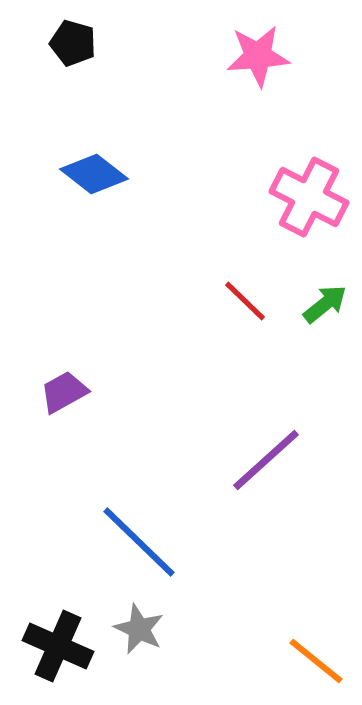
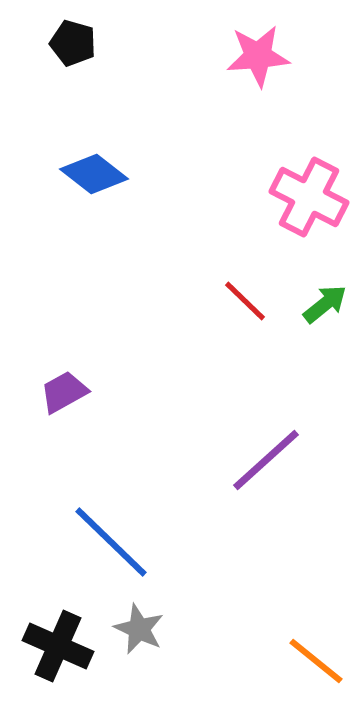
blue line: moved 28 px left
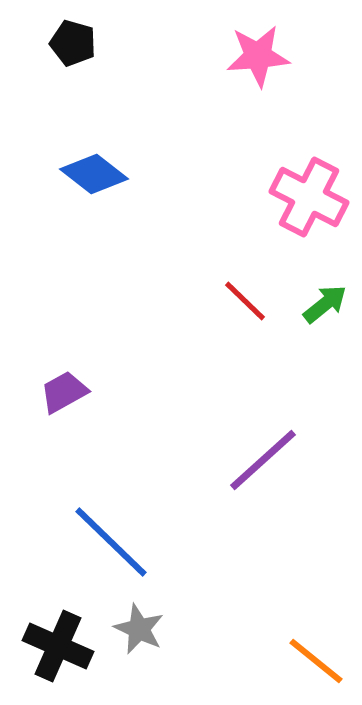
purple line: moved 3 px left
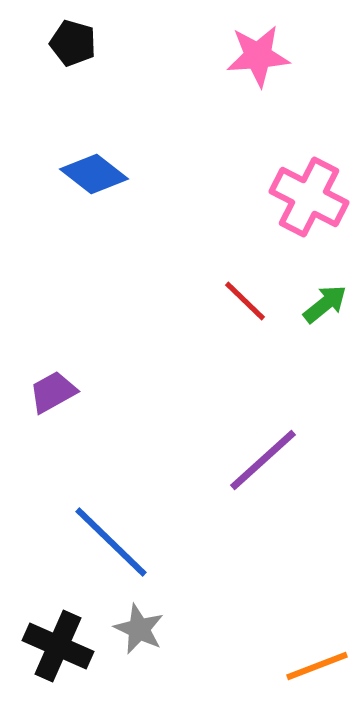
purple trapezoid: moved 11 px left
orange line: moved 1 px right, 5 px down; rotated 60 degrees counterclockwise
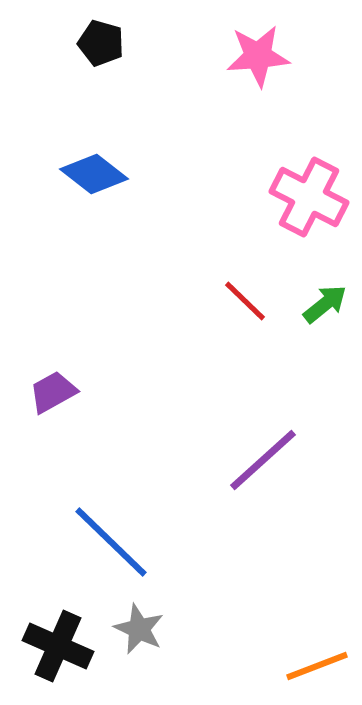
black pentagon: moved 28 px right
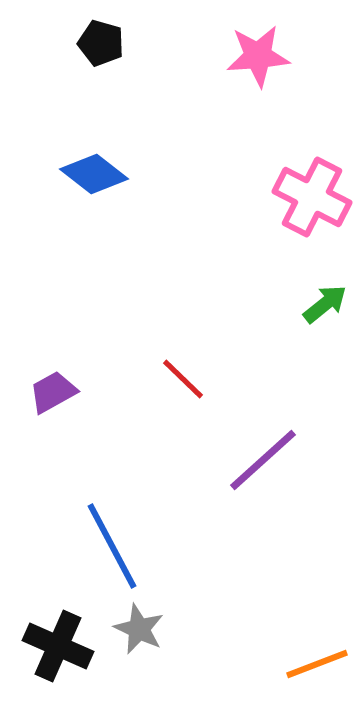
pink cross: moved 3 px right
red line: moved 62 px left, 78 px down
blue line: moved 1 px right, 4 px down; rotated 18 degrees clockwise
orange line: moved 2 px up
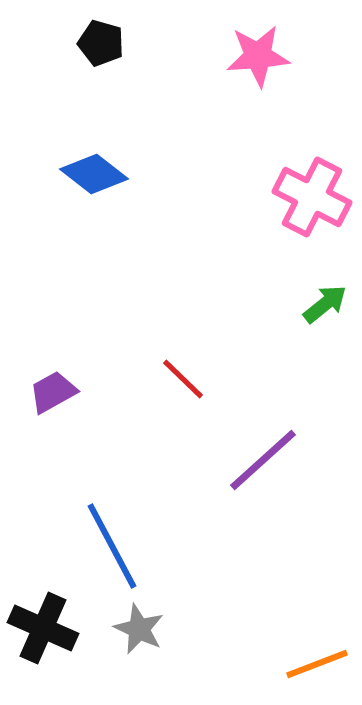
black cross: moved 15 px left, 18 px up
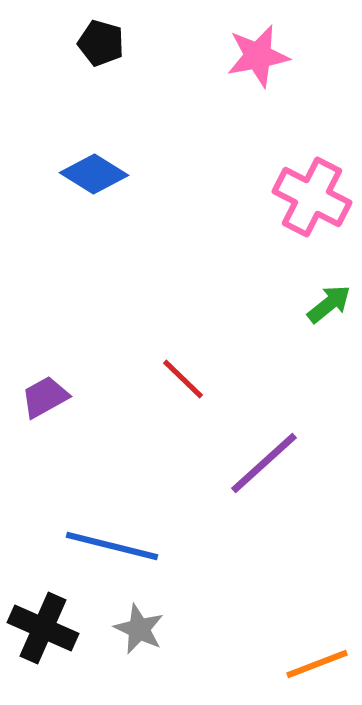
pink star: rotated 6 degrees counterclockwise
blue diamond: rotated 6 degrees counterclockwise
green arrow: moved 4 px right
purple trapezoid: moved 8 px left, 5 px down
purple line: moved 1 px right, 3 px down
blue line: rotated 48 degrees counterclockwise
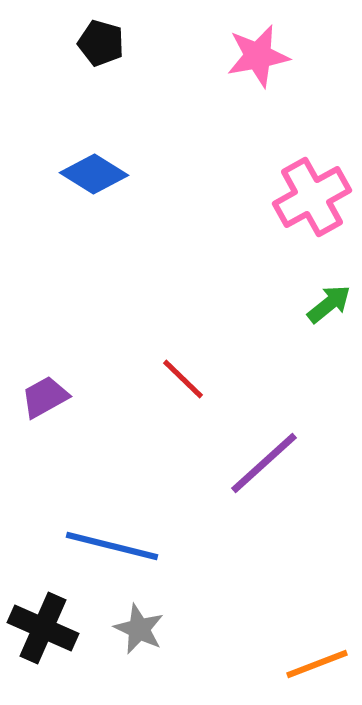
pink cross: rotated 34 degrees clockwise
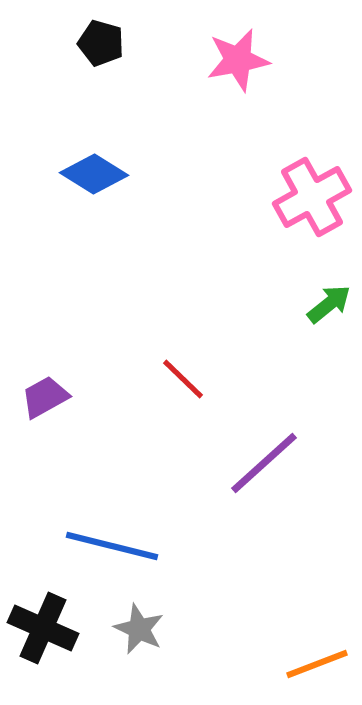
pink star: moved 20 px left, 4 px down
